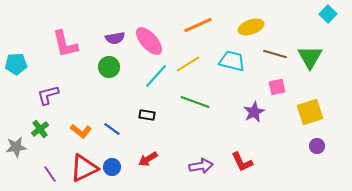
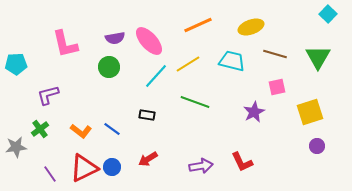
green triangle: moved 8 px right
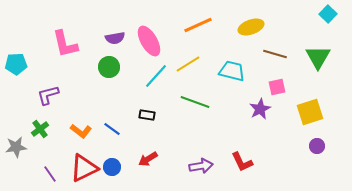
pink ellipse: rotated 12 degrees clockwise
cyan trapezoid: moved 10 px down
purple star: moved 6 px right, 3 px up
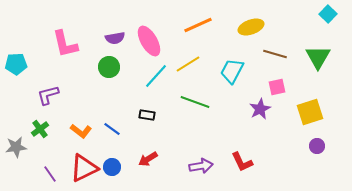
cyan trapezoid: rotated 76 degrees counterclockwise
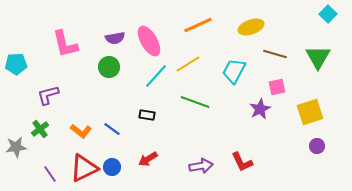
cyan trapezoid: moved 2 px right
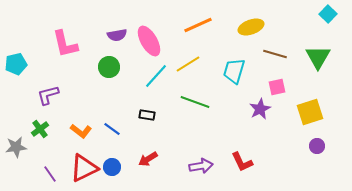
purple semicircle: moved 2 px right, 3 px up
cyan pentagon: rotated 10 degrees counterclockwise
cyan trapezoid: rotated 12 degrees counterclockwise
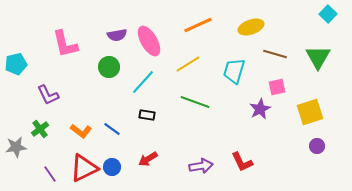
cyan line: moved 13 px left, 6 px down
purple L-shape: rotated 100 degrees counterclockwise
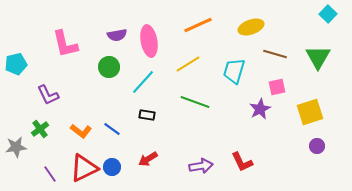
pink ellipse: rotated 20 degrees clockwise
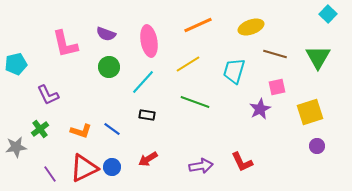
purple semicircle: moved 11 px left, 1 px up; rotated 30 degrees clockwise
orange L-shape: rotated 20 degrees counterclockwise
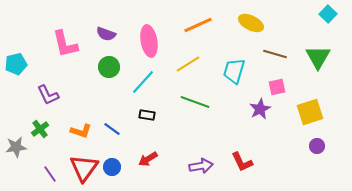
yellow ellipse: moved 4 px up; rotated 45 degrees clockwise
red triangle: rotated 28 degrees counterclockwise
